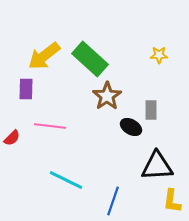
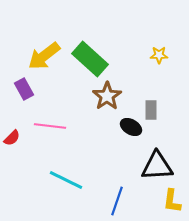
purple rectangle: moved 2 px left; rotated 30 degrees counterclockwise
blue line: moved 4 px right
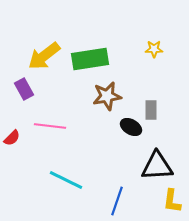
yellow star: moved 5 px left, 6 px up
green rectangle: rotated 51 degrees counterclockwise
brown star: rotated 24 degrees clockwise
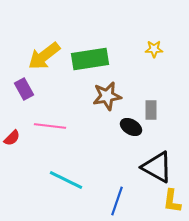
black triangle: moved 1 px down; rotated 32 degrees clockwise
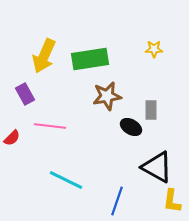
yellow arrow: rotated 28 degrees counterclockwise
purple rectangle: moved 1 px right, 5 px down
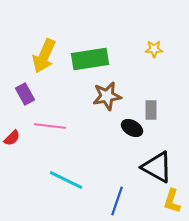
black ellipse: moved 1 px right, 1 px down
yellow L-shape: rotated 10 degrees clockwise
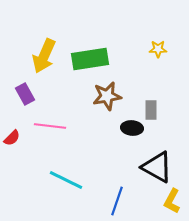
yellow star: moved 4 px right
black ellipse: rotated 25 degrees counterclockwise
yellow L-shape: rotated 10 degrees clockwise
